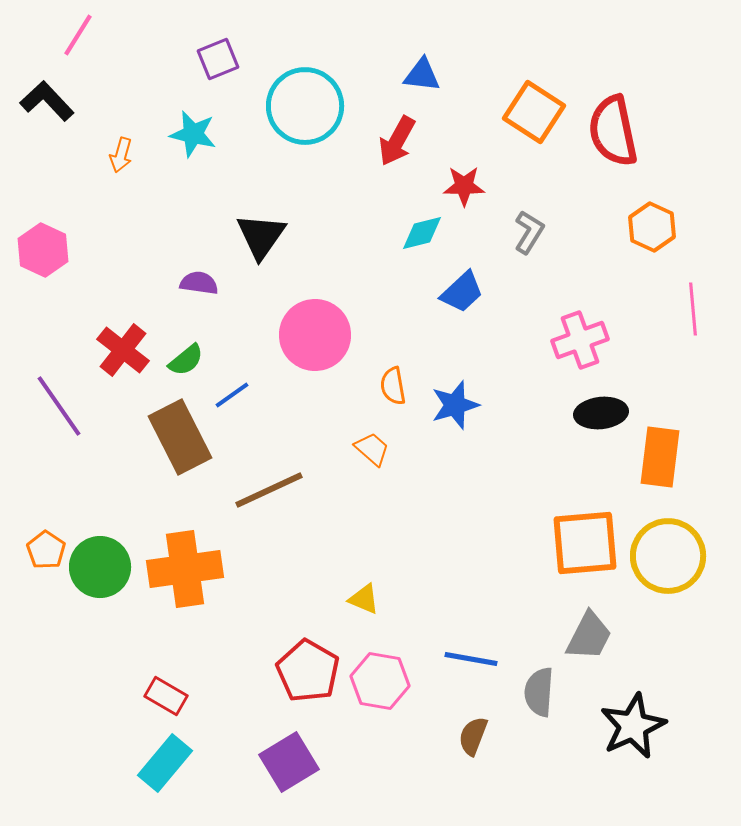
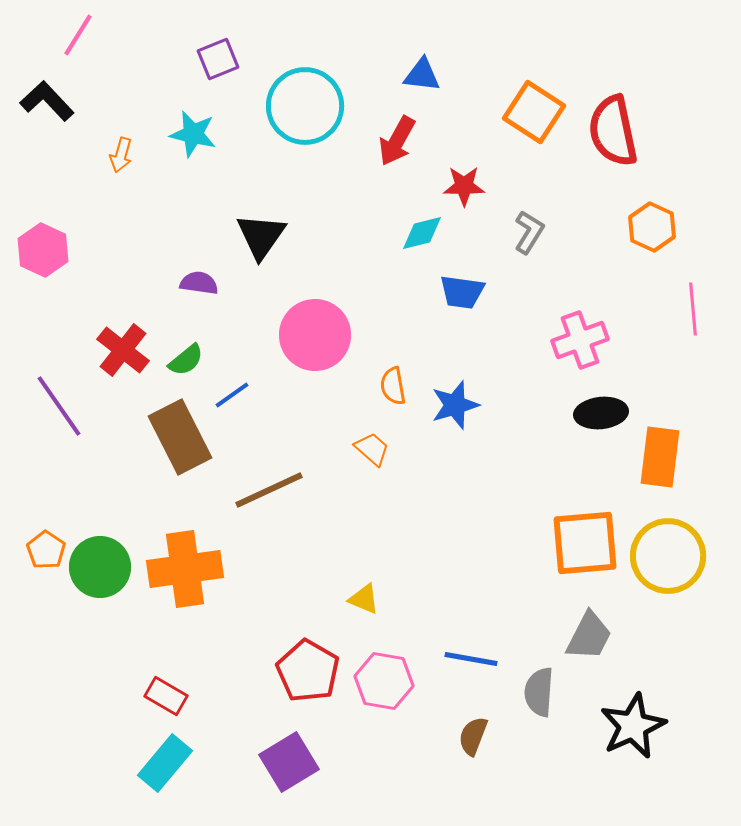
blue trapezoid at (462, 292): rotated 51 degrees clockwise
pink hexagon at (380, 681): moved 4 px right
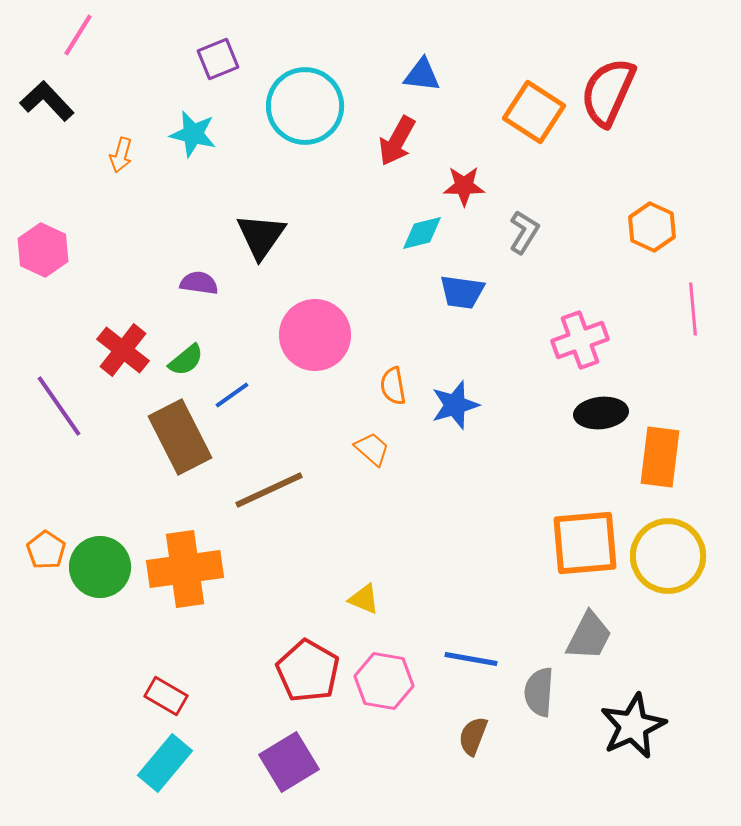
red semicircle at (613, 131): moved 5 px left, 39 px up; rotated 36 degrees clockwise
gray L-shape at (529, 232): moved 5 px left
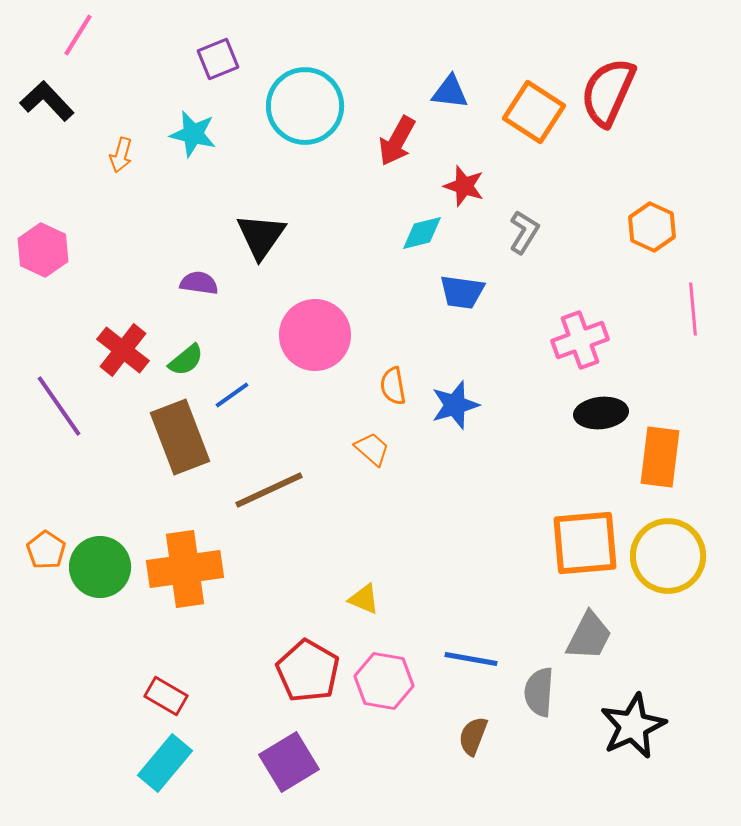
blue triangle at (422, 75): moved 28 px right, 17 px down
red star at (464, 186): rotated 18 degrees clockwise
brown rectangle at (180, 437): rotated 6 degrees clockwise
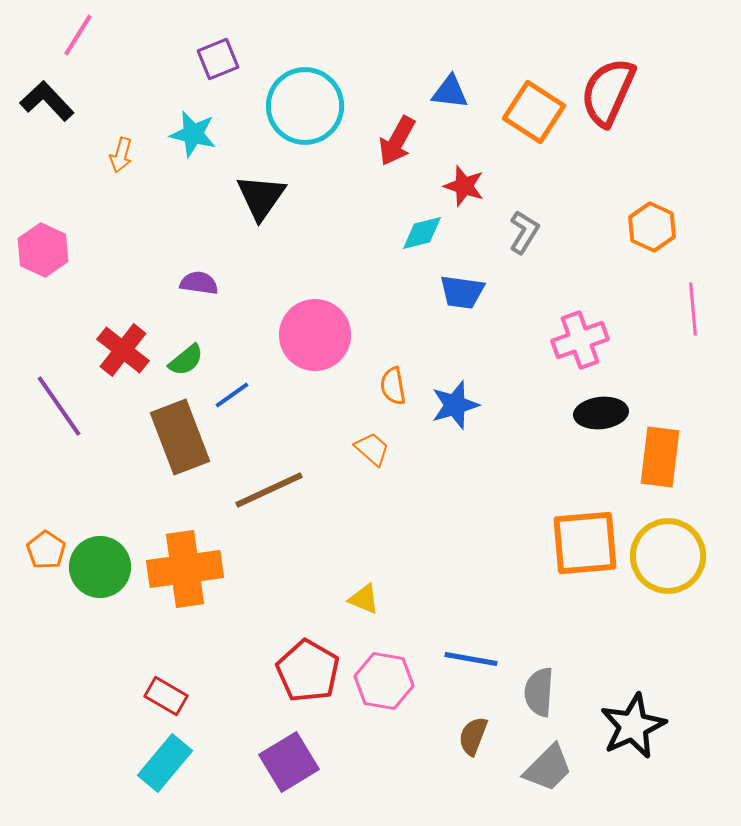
black triangle at (261, 236): moved 39 px up
gray trapezoid at (589, 636): moved 41 px left, 132 px down; rotated 18 degrees clockwise
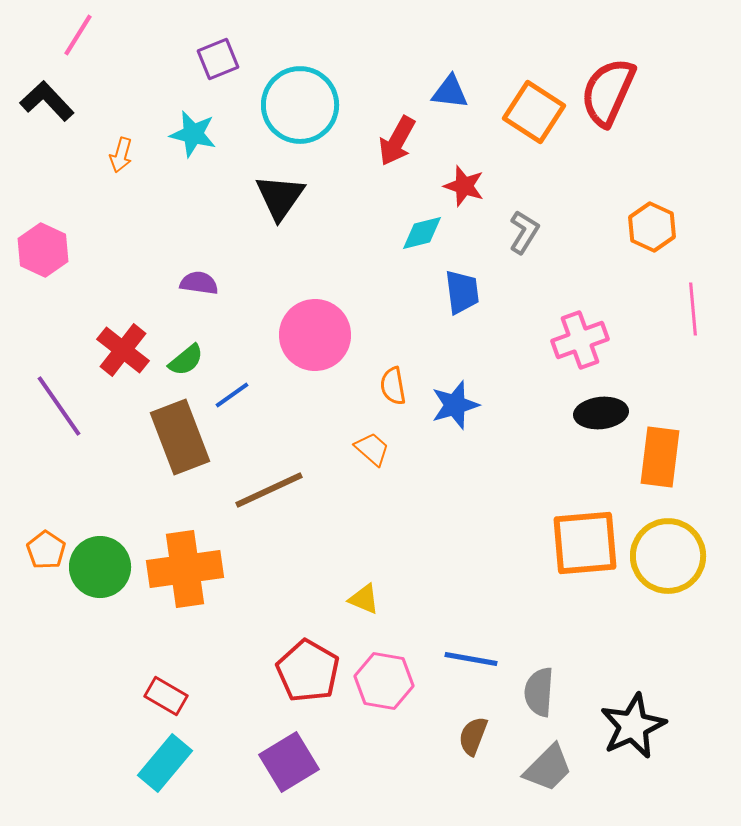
cyan circle at (305, 106): moved 5 px left, 1 px up
black triangle at (261, 197): moved 19 px right
blue trapezoid at (462, 292): rotated 105 degrees counterclockwise
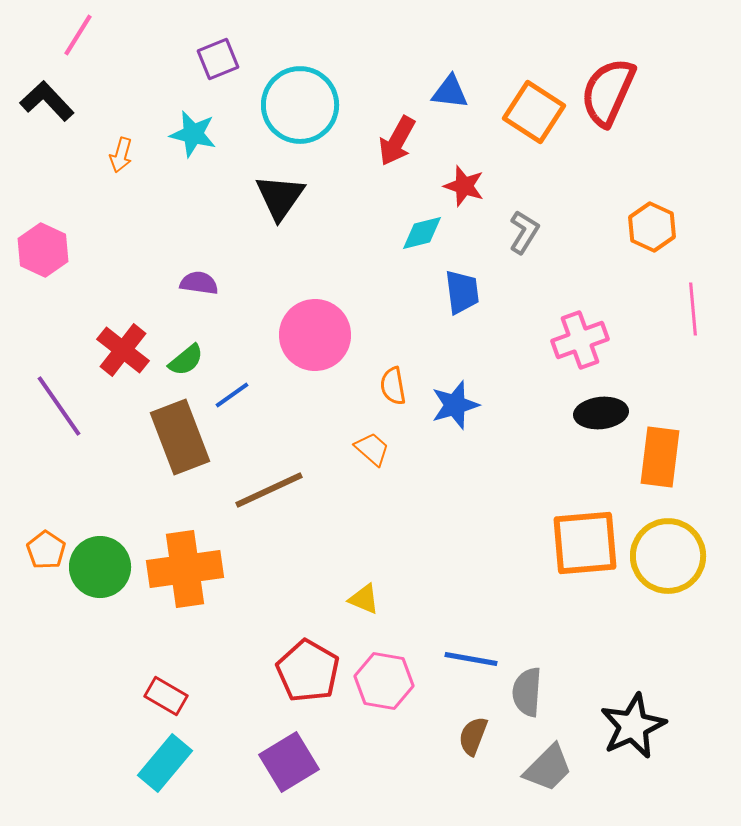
gray semicircle at (539, 692): moved 12 px left
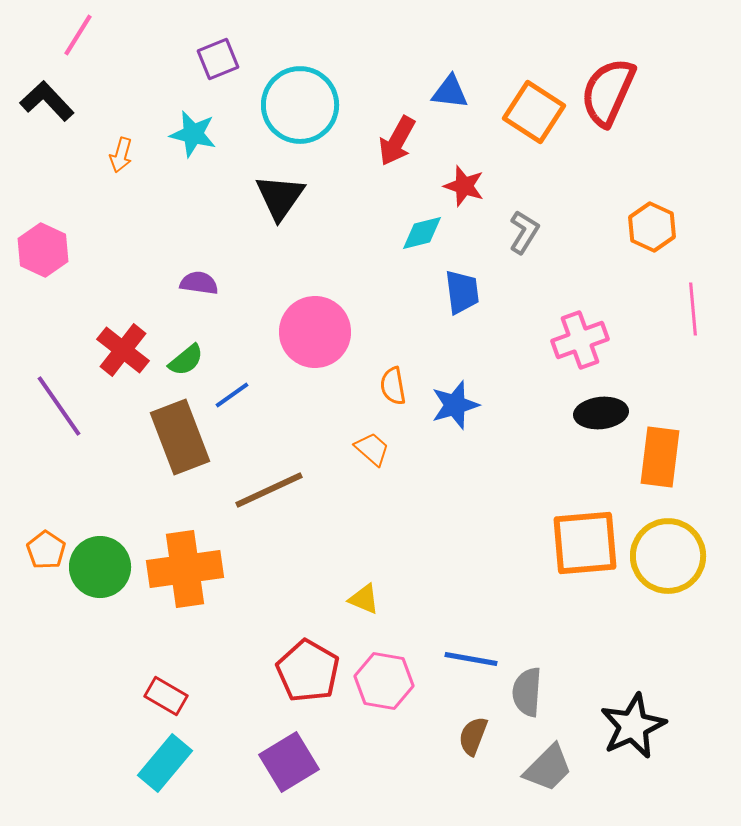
pink circle at (315, 335): moved 3 px up
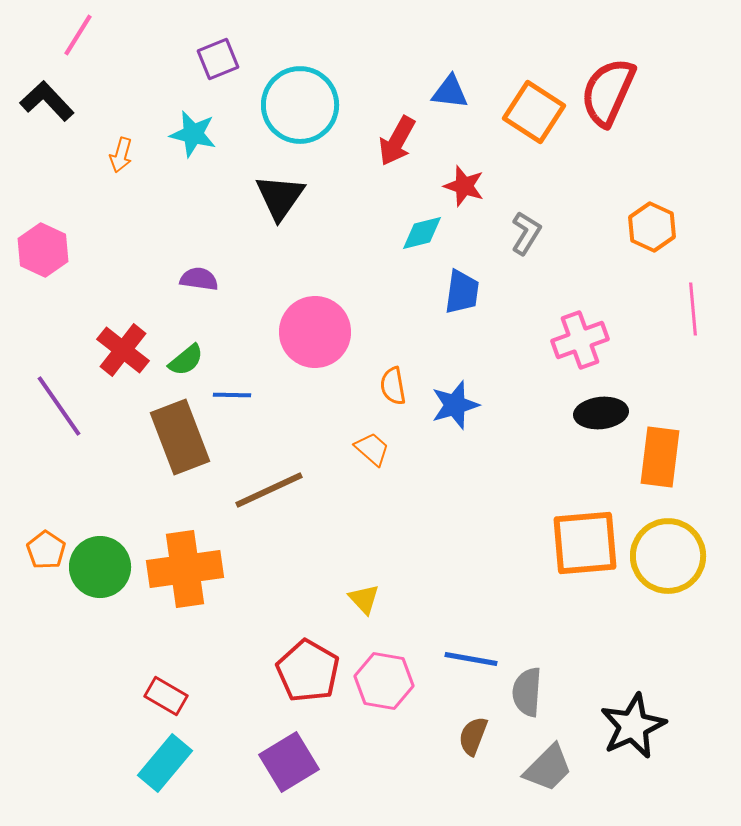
gray L-shape at (524, 232): moved 2 px right, 1 px down
purple semicircle at (199, 283): moved 4 px up
blue trapezoid at (462, 292): rotated 15 degrees clockwise
blue line at (232, 395): rotated 36 degrees clockwise
yellow triangle at (364, 599): rotated 24 degrees clockwise
